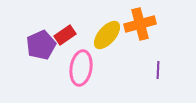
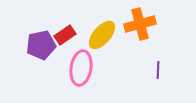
yellow ellipse: moved 5 px left
purple pentagon: rotated 12 degrees clockwise
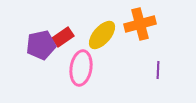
red rectangle: moved 2 px left, 2 px down
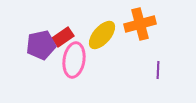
pink ellipse: moved 7 px left, 8 px up
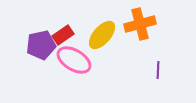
red rectangle: moved 2 px up
pink ellipse: rotated 68 degrees counterclockwise
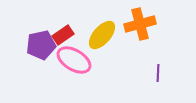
purple line: moved 3 px down
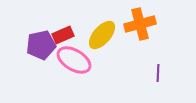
red rectangle: rotated 10 degrees clockwise
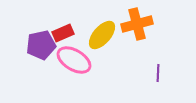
orange cross: moved 3 px left
red rectangle: moved 2 px up
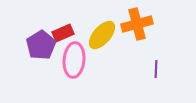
purple pentagon: rotated 20 degrees counterclockwise
pink ellipse: rotated 64 degrees clockwise
purple line: moved 2 px left, 4 px up
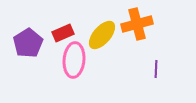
purple pentagon: moved 13 px left, 2 px up
